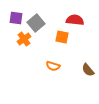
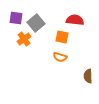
orange semicircle: moved 7 px right, 9 px up
brown semicircle: moved 6 px down; rotated 40 degrees clockwise
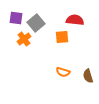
orange square: rotated 16 degrees counterclockwise
orange semicircle: moved 3 px right, 15 px down
brown semicircle: rotated 16 degrees counterclockwise
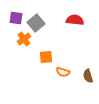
orange square: moved 16 px left, 20 px down
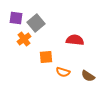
red semicircle: moved 20 px down
brown semicircle: rotated 40 degrees counterclockwise
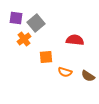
orange semicircle: moved 2 px right
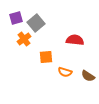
purple square: rotated 24 degrees counterclockwise
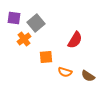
purple square: moved 2 px left; rotated 24 degrees clockwise
red semicircle: rotated 114 degrees clockwise
